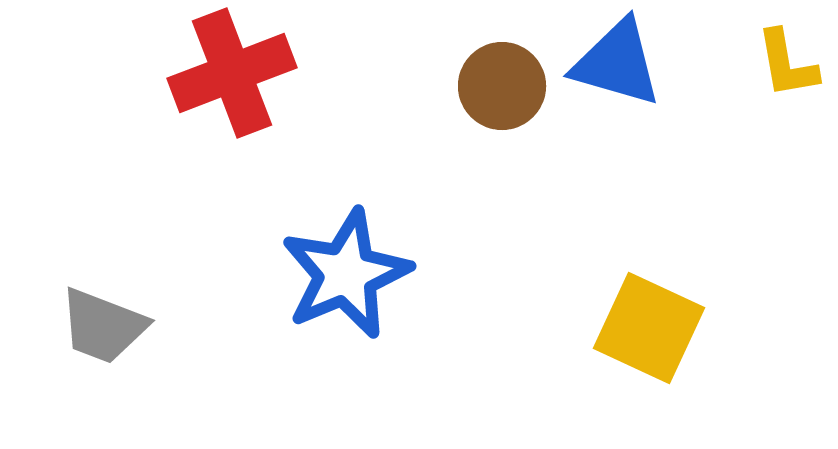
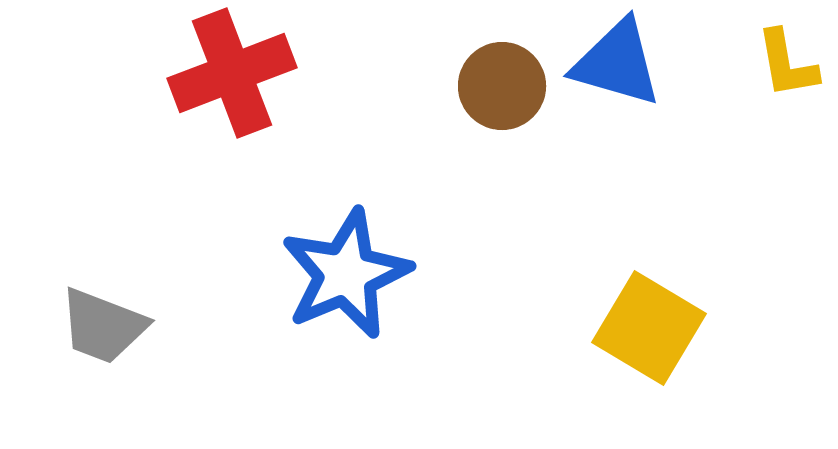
yellow square: rotated 6 degrees clockwise
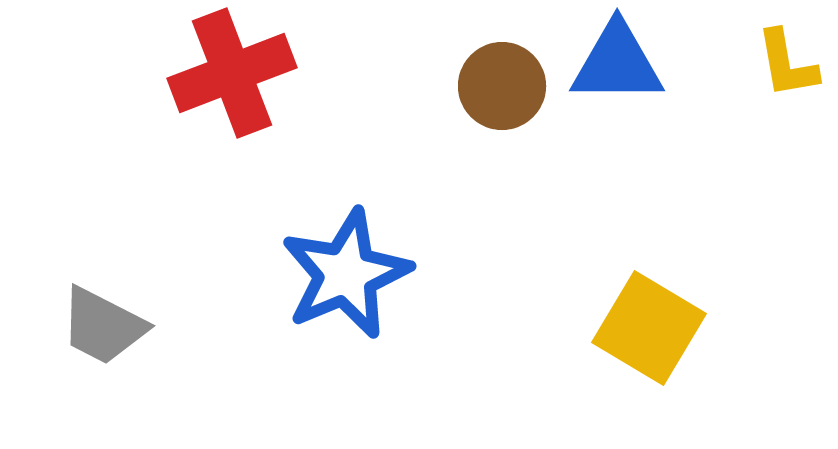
blue triangle: rotated 16 degrees counterclockwise
gray trapezoid: rotated 6 degrees clockwise
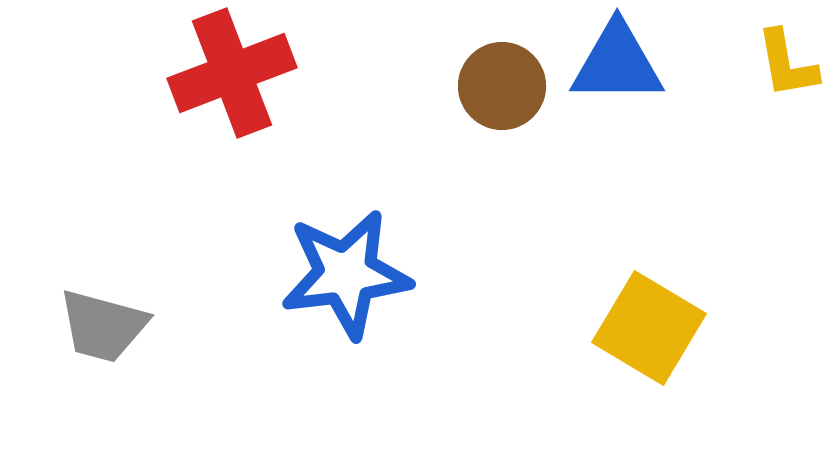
blue star: rotated 16 degrees clockwise
gray trapezoid: rotated 12 degrees counterclockwise
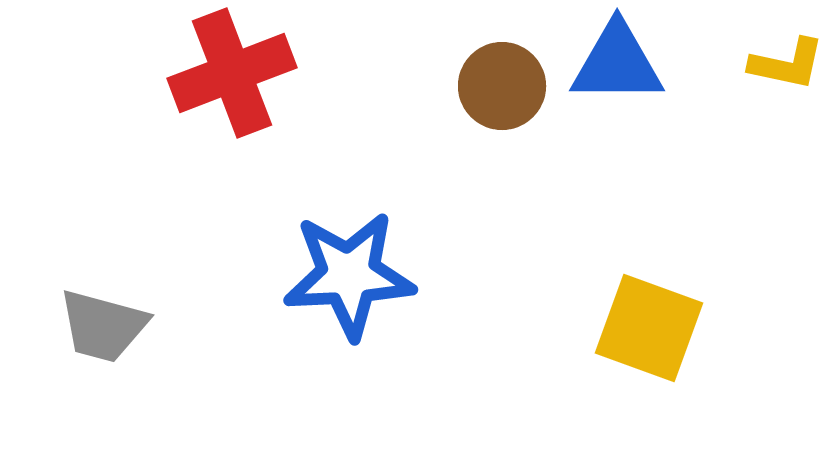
yellow L-shape: rotated 68 degrees counterclockwise
blue star: moved 3 px right, 1 px down; rotated 4 degrees clockwise
yellow square: rotated 11 degrees counterclockwise
